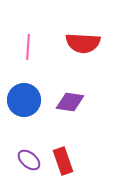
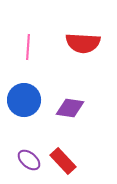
purple diamond: moved 6 px down
red rectangle: rotated 24 degrees counterclockwise
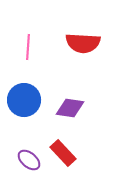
red rectangle: moved 8 px up
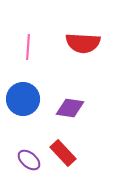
blue circle: moved 1 px left, 1 px up
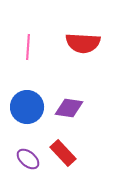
blue circle: moved 4 px right, 8 px down
purple diamond: moved 1 px left
purple ellipse: moved 1 px left, 1 px up
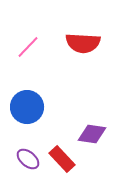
pink line: rotated 40 degrees clockwise
purple diamond: moved 23 px right, 26 px down
red rectangle: moved 1 px left, 6 px down
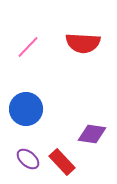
blue circle: moved 1 px left, 2 px down
red rectangle: moved 3 px down
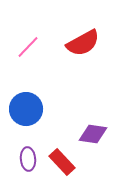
red semicircle: rotated 32 degrees counterclockwise
purple diamond: moved 1 px right
purple ellipse: rotated 45 degrees clockwise
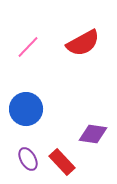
purple ellipse: rotated 25 degrees counterclockwise
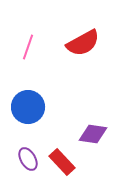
pink line: rotated 25 degrees counterclockwise
blue circle: moved 2 px right, 2 px up
